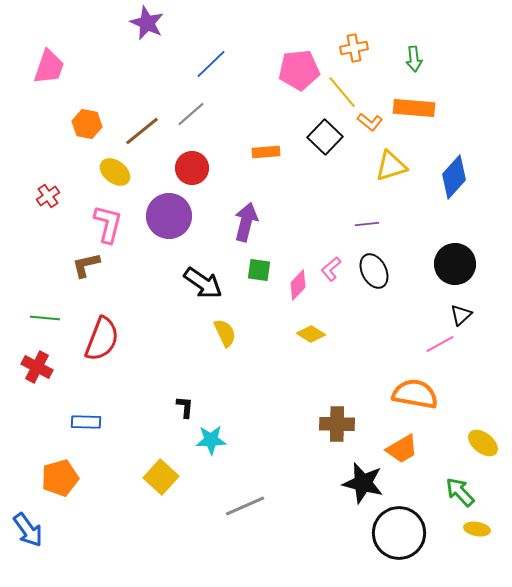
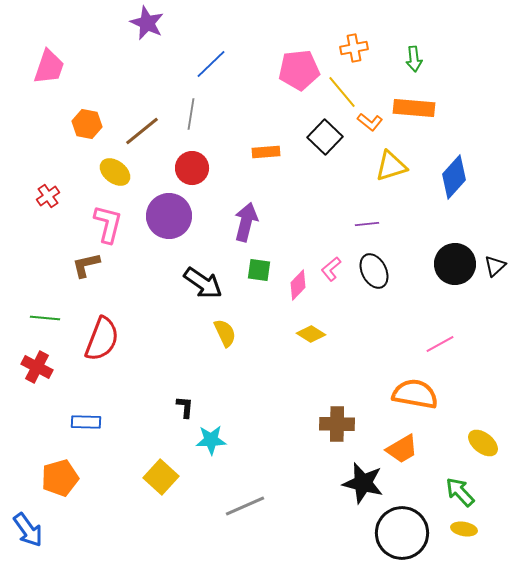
gray line at (191, 114): rotated 40 degrees counterclockwise
black triangle at (461, 315): moved 34 px right, 49 px up
yellow ellipse at (477, 529): moved 13 px left
black circle at (399, 533): moved 3 px right
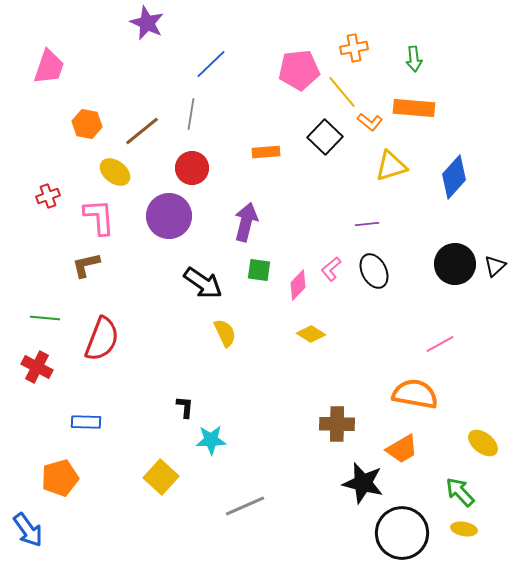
red cross at (48, 196): rotated 15 degrees clockwise
pink L-shape at (108, 224): moved 9 px left, 7 px up; rotated 18 degrees counterclockwise
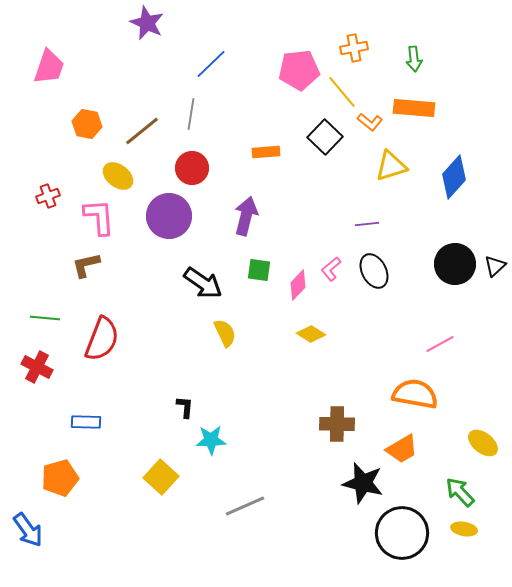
yellow ellipse at (115, 172): moved 3 px right, 4 px down
purple arrow at (246, 222): moved 6 px up
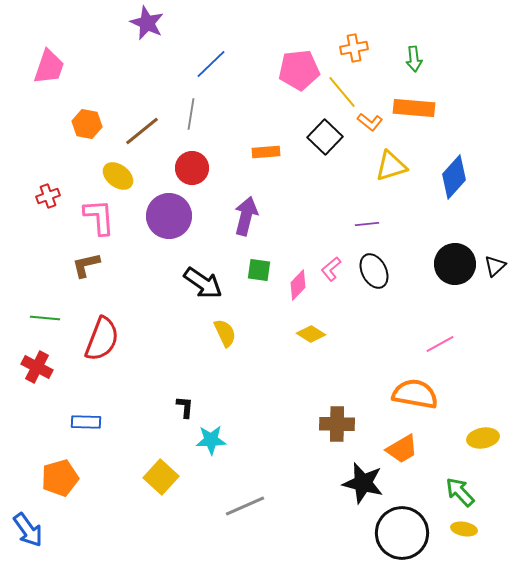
yellow ellipse at (483, 443): moved 5 px up; rotated 48 degrees counterclockwise
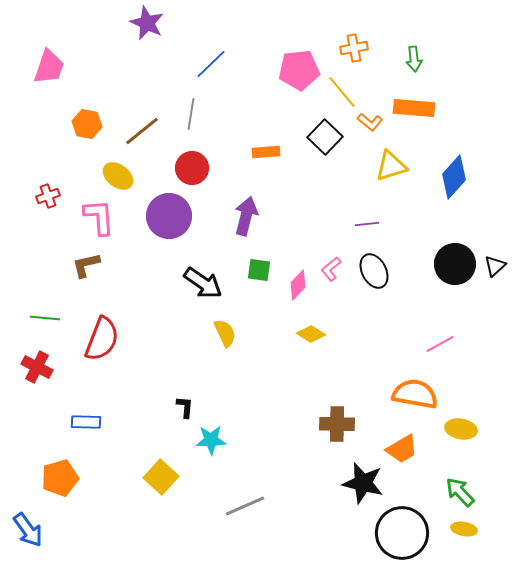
yellow ellipse at (483, 438): moved 22 px left, 9 px up; rotated 20 degrees clockwise
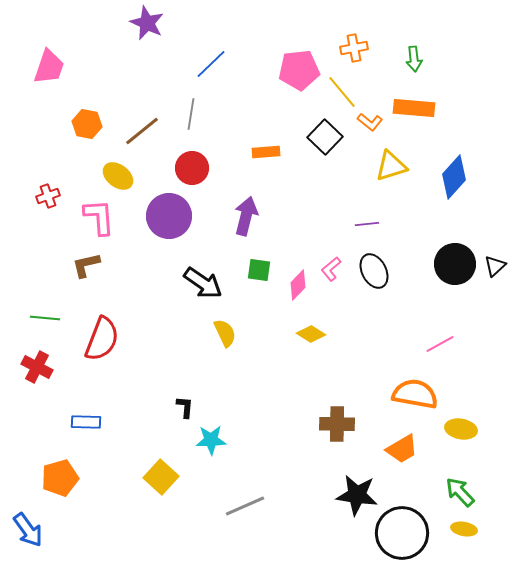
black star at (363, 483): moved 6 px left, 12 px down; rotated 6 degrees counterclockwise
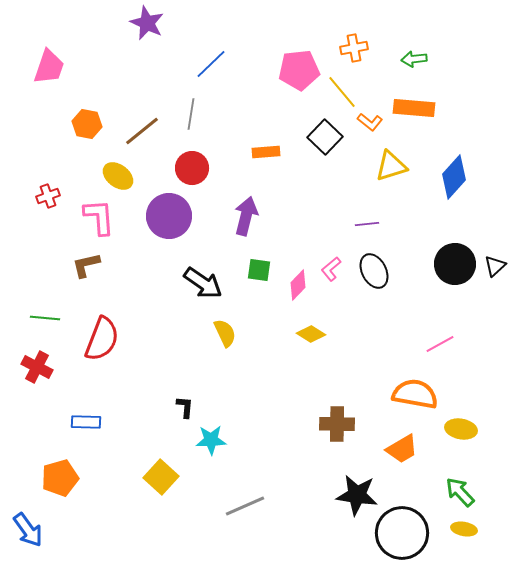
green arrow at (414, 59): rotated 90 degrees clockwise
